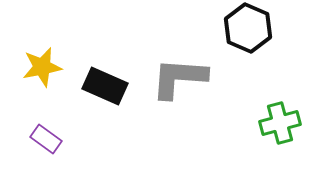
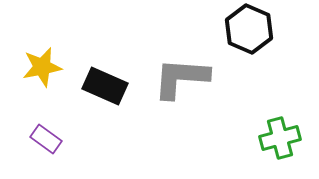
black hexagon: moved 1 px right, 1 px down
gray L-shape: moved 2 px right
green cross: moved 15 px down
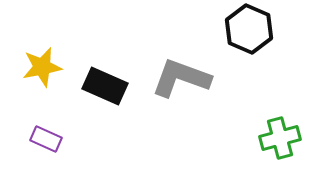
gray L-shape: rotated 16 degrees clockwise
purple rectangle: rotated 12 degrees counterclockwise
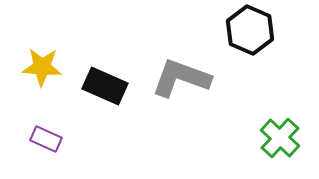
black hexagon: moved 1 px right, 1 px down
yellow star: rotated 15 degrees clockwise
green cross: rotated 33 degrees counterclockwise
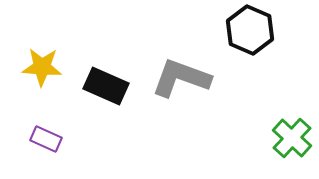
black rectangle: moved 1 px right
green cross: moved 12 px right
